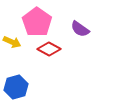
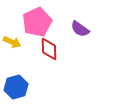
pink pentagon: rotated 12 degrees clockwise
red diamond: rotated 60 degrees clockwise
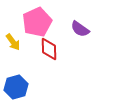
yellow arrow: moved 1 px right; rotated 30 degrees clockwise
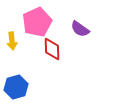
yellow arrow: moved 1 px left, 1 px up; rotated 30 degrees clockwise
red diamond: moved 3 px right
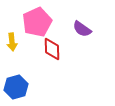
purple semicircle: moved 2 px right
yellow arrow: moved 1 px down
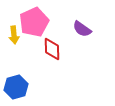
pink pentagon: moved 3 px left
yellow arrow: moved 2 px right, 7 px up
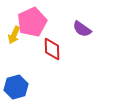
pink pentagon: moved 2 px left
yellow arrow: rotated 30 degrees clockwise
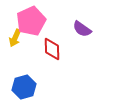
pink pentagon: moved 1 px left, 1 px up
yellow arrow: moved 1 px right, 3 px down
blue hexagon: moved 8 px right
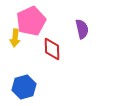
purple semicircle: rotated 138 degrees counterclockwise
yellow arrow: rotated 18 degrees counterclockwise
